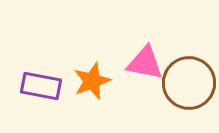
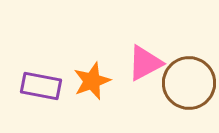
pink triangle: rotated 39 degrees counterclockwise
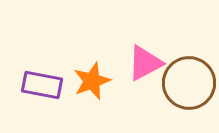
purple rectangle: moved 1 px right, 1 px up
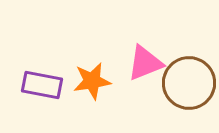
pink triangle: rotated 6 degrees clockwise
orange star: rotated 12 degrees clockwise
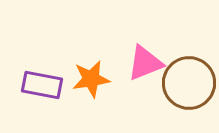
orange star: moved 1 px left, 2 px up
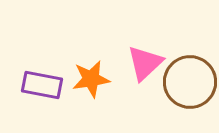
pink triangle: rotated 21 degrees counterclockwise
brown circle: moved 1 px right, 1 px up
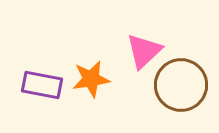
pink triangle: moved 1 px left, 12 px up
brown circle: moved 9 px left, 3 px down
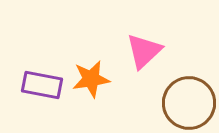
brown circle: moved 8 px right, 18 px down
